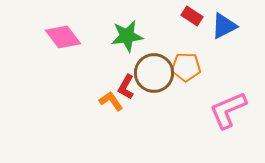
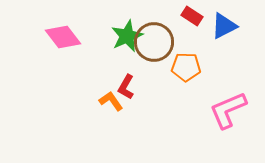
green star: rotated 16 degrees counterclockwise
brown circle: moved 31 px up
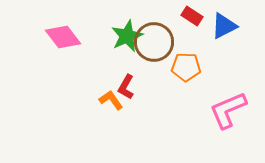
orange L-shape: moved 1 px up
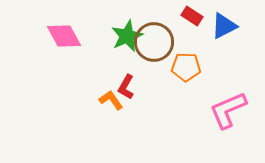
pink diamond: moved 1 px right, 1 px up; rotated 9 degrees clockwise
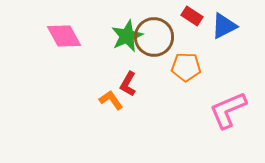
brown circle: moved 5 px up
red L-shape: moved 2 px right, 3 px up
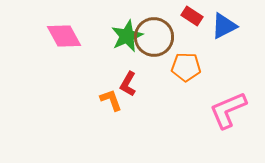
orange L-shape: rotated 15 degrees clockwise
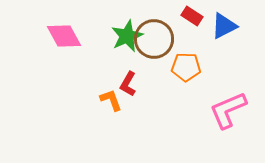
brown circle: moved 2 px down
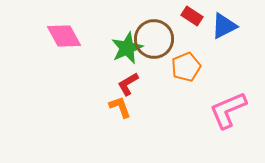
green star: moved 12 px down
orange pentagon: rotated 24 degrees counterclockwise
red L-shape: rotated 30 degrees clockwise
orange L-shape: moved 9 px right, 7 px down
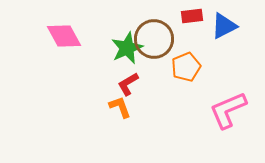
red rectangle: rotated 40 degrees counterclockwise
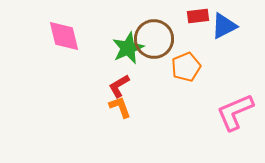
red rectangle: moved 6 px right
pink diamond: rotated 15 degrees clockwise
green star: moved 1 px right
red L-shape: moved 9 px left, 2 px down
pink L-shape: moved 7 px right, 2 px down
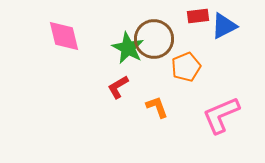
green star: rotated 20 degrees counterclockwise
red L-shape: moved 1 px left, 1 px down
orange L-shape: moved 37 px right
pink L-shape: moved 14 px left, 3 px down
